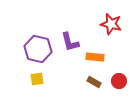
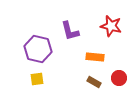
red star: moved 2 px down
purple L-shape: moved 11 px up
red circle: moved 3 px up
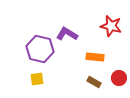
purple L-shape: moved 3 px left, 3 px down; rotated 135 degrees clockwise
purple hexagon: moved 2 px right
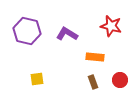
purple hexagon: moved 13 px left, 18 px up
red circle: moved 1 px right, 2 px down
brown rectangle: moved 1 px left; rotated 40 degrees clockwise
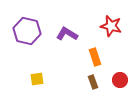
orange rectangle: rotated 66 degrees clockwise
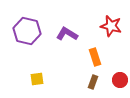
brown rectangle: rotated 40 degrees clockwise
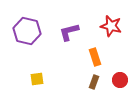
purple L-shape: moved 2 px right, 2 px up; rotated 45 degrees counterclockwise
brown rectangle: moved 1 px right
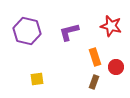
red circle: moved 4 px left, 13 px up
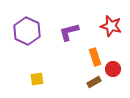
purple hexagon: rotated 12 degrees clockwise
red circle: moved 3 px left, 2 px down
brown rectangle: rotated 40 degrees clockwise
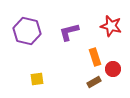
purple hexagon: rotated 12 degrees counterclockwise
